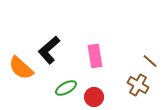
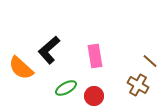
red circle: moved 1 px up
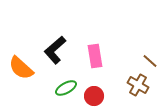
black L-shape: moved 6 px right
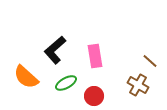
orange semicircle: moved 5 px right, 9 px down
green ellipse: moved 5 px up
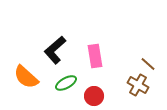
brown line: moved 2 px left, 3 px down
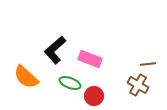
pink rectangle: moved 5 px left, 3 px down; rotated 60 degrees counterclockwise
brown line: rotated 49 degrees counterclockwise
green ellipse: moved 4 px right; rotated 50 degrees clockwise
